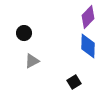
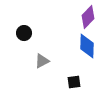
blue diamond: moved 1 px left
gray triangle: moved 10 px right
black square: rotated 24 degrees clockwise
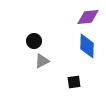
purple diamond: rotated 40 degrees clockwise
black circle: moved 10 px right, 8 px down
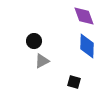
purple diamond: moved 4 px left, 1 px up; rotated 75 degrees clockwise
black square: rotated 24 degrees clockwise
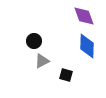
black square: moved 8 px left, 7 px up
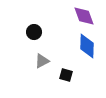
black circle: moved 9 px up
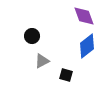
black circle: moved 2 px left, 4 px down
blue diamond: rotated 50 degrees clockwise
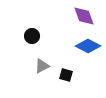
blue diamond: moved 1 px right; rotated 65 degrees clockwise
gray triangle: moved 5 px down
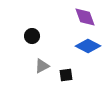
purple diamond: moved 1 px right, 1 px down
black square: rotated 24 degrees counterclockwise
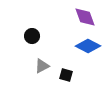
black square: rotated 24 degrees clockwise
